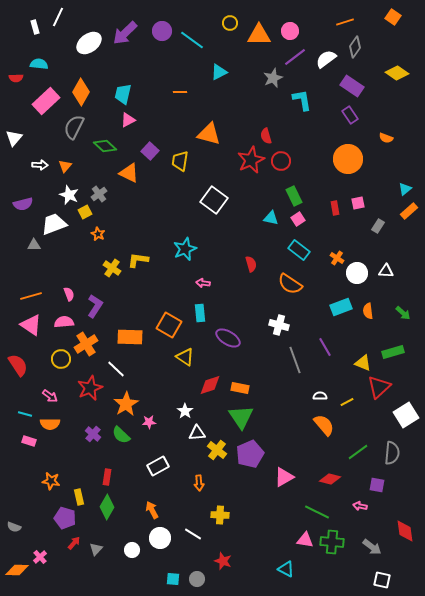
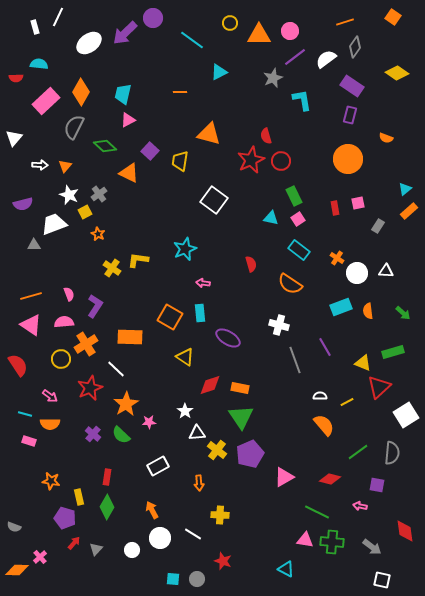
purple circle at (162, 31): moved 9 px left, 13 px up
purple rectangle at (350, 115): rotated 48 degrees clockwise
orange square at (169, 325): moved 1 px right, 8 px up
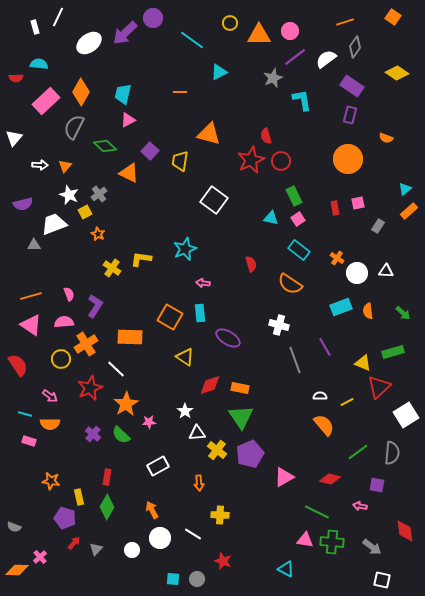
yellow L-shape at (138, 260): moved 3 px right, 1 px up
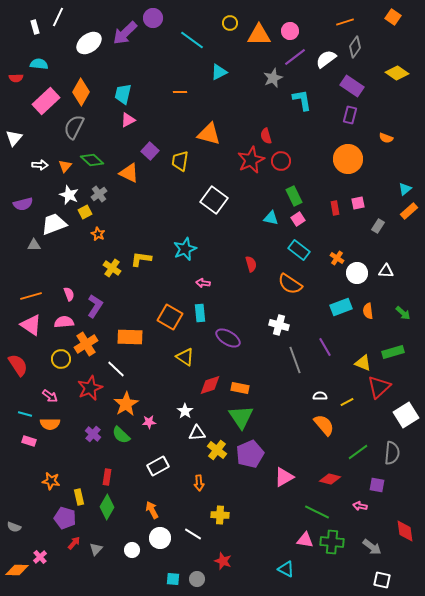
green diamond at (105, 146): moved 13 px left, 14 px down
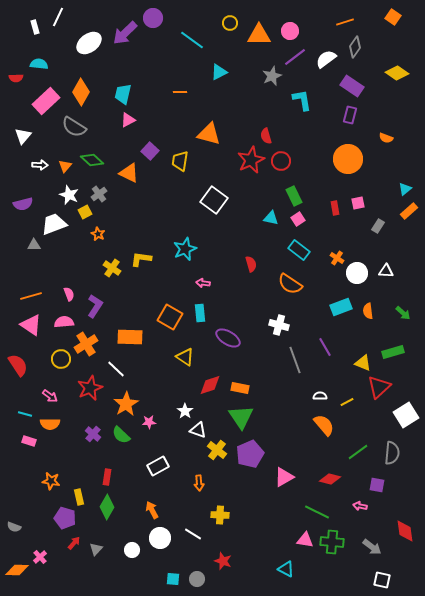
gray star at (273, 78): moved 1 px left, 2 px up
gray semicircle at (74, 127): rotated 85 degrees counterclockwise
white triangle at (14, 138): moved 9 px right, 2 px up
white triangle at (197, 433): moved 1 px right, 3 px up; rotated 24 degrees clockwise
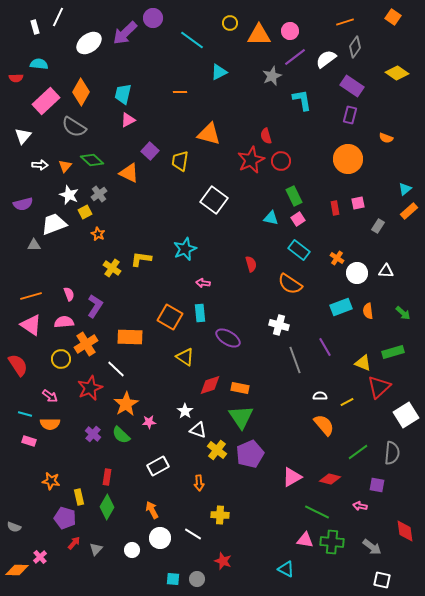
pink triangle at (284, 477): moved 8 px right
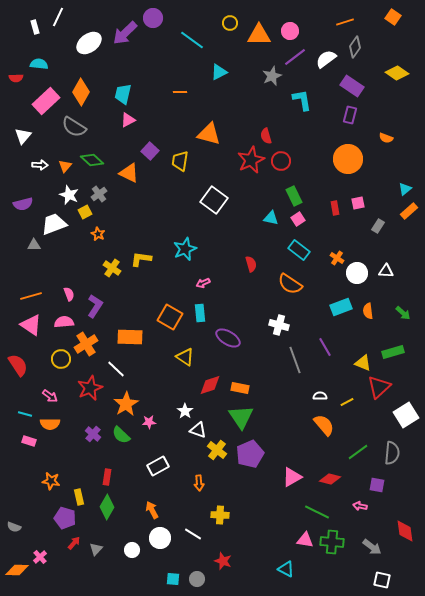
pink arrow at (203, 283): rotated 32 degrees counterclockwise
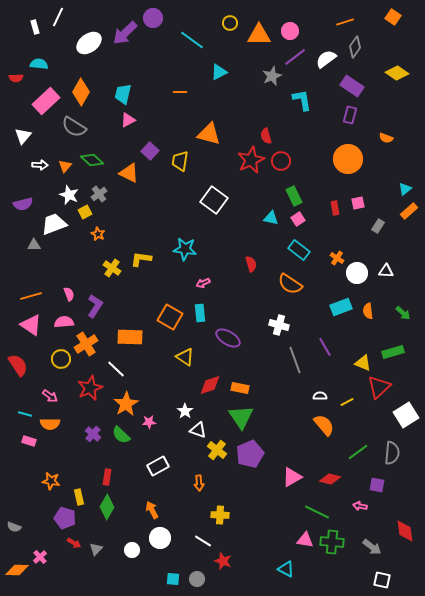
cyan star at (185, 249): rotated 30 degrees clockwise
white line at (193, 534): moved 10 px right, 7 px down
red arrow at (74, 543): rotated 80 degrees clockwise
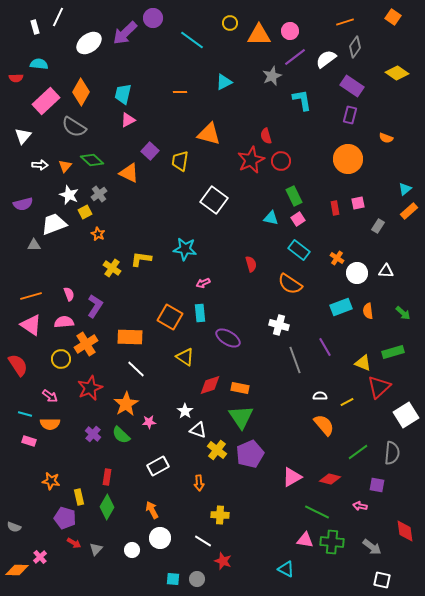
cyan triangle at (219, 72): moved 5 px right, 10 px down
white line at (116, 369): moved 20 px right
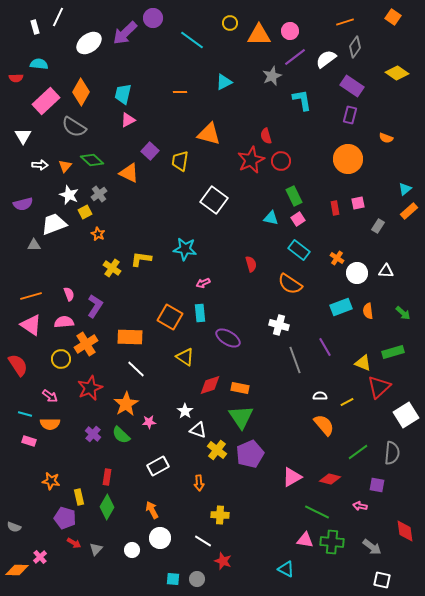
white triangle at (23, 136): rotated 12 degrees counterclockwise
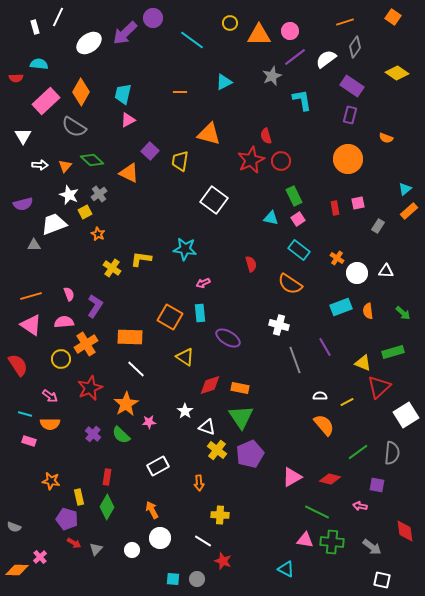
white triangle at (198, 430): moved 9 px right, 3 px up
purple pentagon at (65, 518): moved 2 px right, 1 px down
